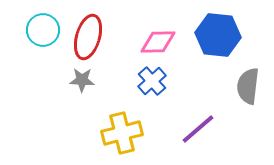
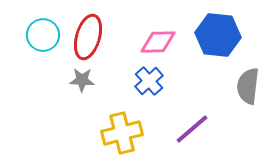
cyan circle: moved 5 px down
blue cross: moved 3 px left
purple line: moved 6 px left
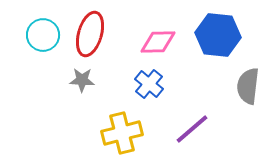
red ellipse: moved 2 px right, 3 px up
blue cross: moved 3 px down; rotated 8 degrees counterclockwise
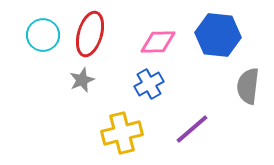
gray star: rotated 25 degrees counterclockwise
blue cross: rotated 20 degrees clockwise
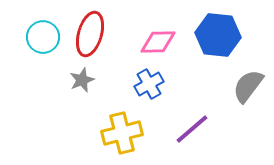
cyan circle: moved 2 px down
gray semicircle: rotated 30 degrees clockwise
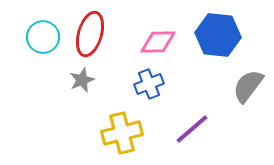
blue cross: rotated 8 degrees clockwise
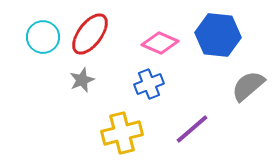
red ellipse: rotated 21 degrees clockwise
pink diamond: moved 2 px right, 1 px down; rotated 24 degrees clockwise
gray semicircle: rotated 12 degrees clockwise
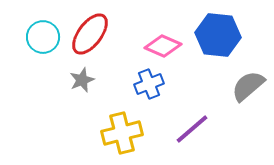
pink diamond: moved 3 px right, 3 px down
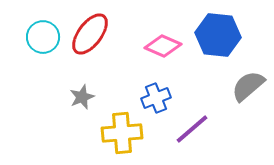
gray star: moved 17 px down
blue cross: moved 7 px right, 14 px down
yellow cross: rotated 9 degrees clockwise
